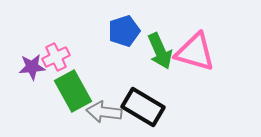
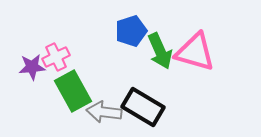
blue pentagon: moved 7 px right
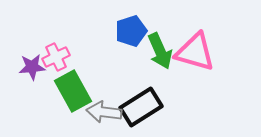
black rectangle: moved 2 px left; rotated 63 degrees counterclockwise
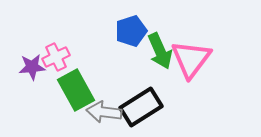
pink triangle: moved 4 px left, 7 px down; rotated 51 degrees clockwise
green rectangle: moved 3 px right, 1 px up
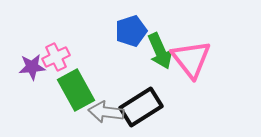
pink triangle: rotated 15 degrees counterclockwise
gray arrow: moved 2 px right
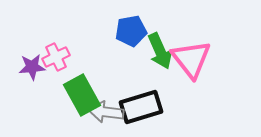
blue pentagon: rotated 8 degrees clockwise
green rectangle: moved 6 px right, 5 px down
black rectangle: rotated 15 degrees clockwise
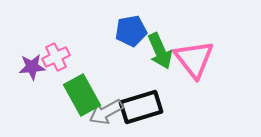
pink triangle: moved 3 px right
gray arrow: rotated 36 degrees counterclockwise
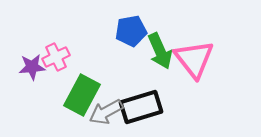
green rectangle: rotated 57 degrees clockwise
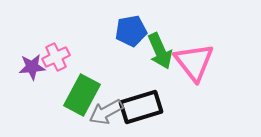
pink triangle: moved 3 px down
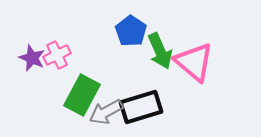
blue pentagon: rotated 28 degrees counterclockwise
pink cross: moved 1 px right, 2 px up
pink triangle: rotated 12 degrees counterclockwise
purple star: moved 9 px up; rotated 28 degrees clockwise
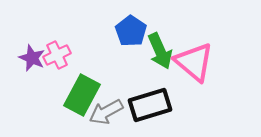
black rectangle: moved 9 px right, 2 px up
